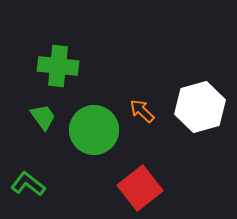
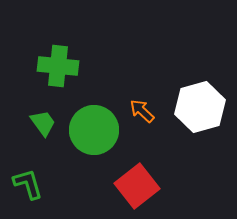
green trapezoid: moved 6 px down
green L-shape: rotated 36 degrees clockwise
red square: moved 3 px left, 2 px up
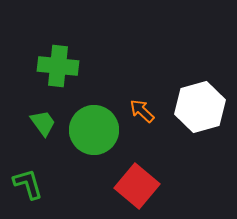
red square: rotated 12 degrees counterclockwise
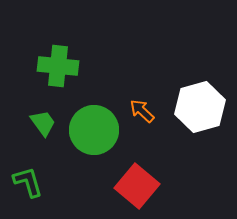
green L-shape: moved 2 px up
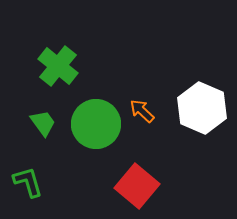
green cross: rotated 33 degrees clockwise
white hexagon: moved 2 px right, 1 px down; rotated 21 degrees counterclockwise
green circle: moved 2 px right, 6 px up
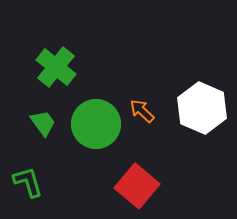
green cross: moved 2 px left, 1 px down
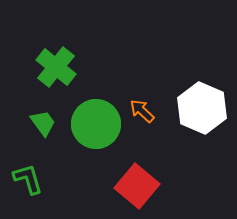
green L-shape: moved 3 px up
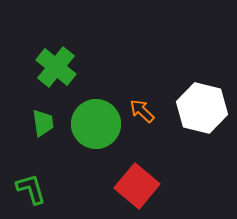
white hexagon: rotated 9 degrees counterclockwise
green trapezoid: rotated 28 degrees clockwise
green L-shape: moved 3 px right, 10 px down
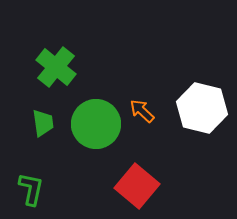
green L-shape: rotated 28 degrees clockwise
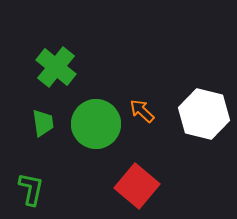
white hexagon: moved 2 px right, 6 px down
